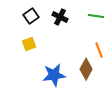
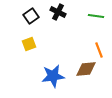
black cross: moved 2 px left, 5 px up
brown diamond: rotated 55 degrees clockwise
blue star: moved 1 px left, 1 px down
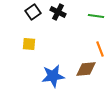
black square: moved 2 px right, 4 px up
yellow square: rotated 24 degrees clockwise
orange line: moved 1 px right, 1 px up
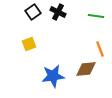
yellow square: rotated 24 degrees counterclockwise
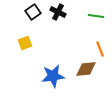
yellow square: moved 4 px left, 1 px up
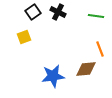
yellow square: moved 1 px left, 6 px up
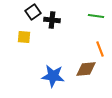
black cross: moved 6 px left, 8 px down; rotated 21 degrees counterclockwise
yellow square: rotated 24 degrees clockwise
blue star: rotated 15 degrees clockwise
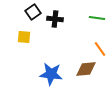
green line: moved 1 px right, 2 px down
black cross: moved 3 px right, 1 px up
orange line: rotated 14 degrees counterclockwise
blue star: moved 2 px left, 2 px up
